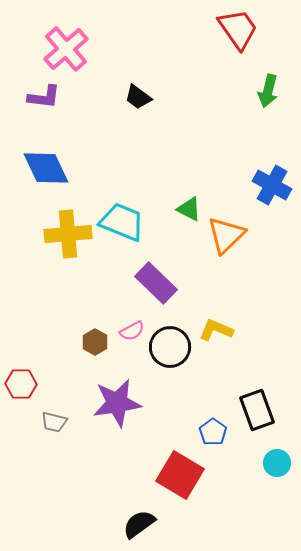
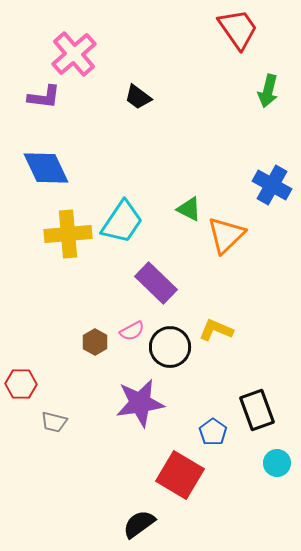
pink cross: moved 8 px right, 5 px down
cyan trapezoid: rotated 102 degrees clockwise
purple star: moved 23 px right
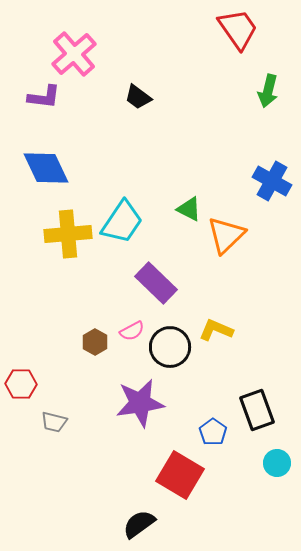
blue cross: moved 4 px up
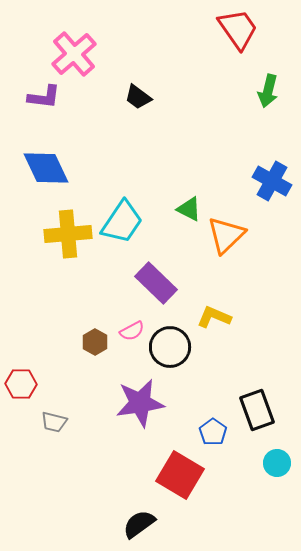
yellow L-shape: moved 2 px left, 13 px up
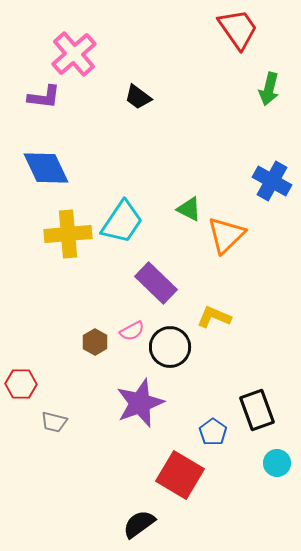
green arrow: moved 1 px right, 2 px up
purple star: rotated 12 degrees counterclockwise
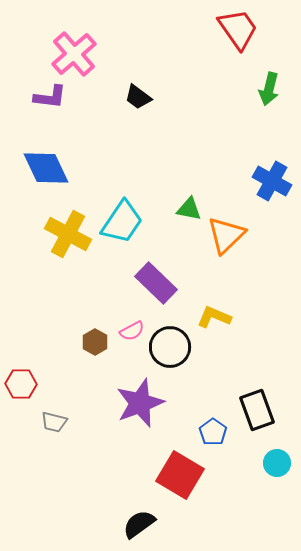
purple L-shape: moved 6 px right
green triangle: rotated 16 degrees counterclockwise
yellow cross: rotated 33 degrees clockwise
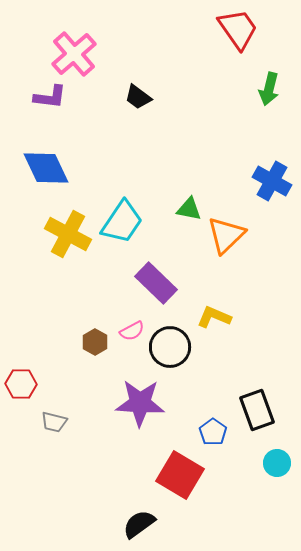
purple star: rotated 24 degrees clockwise
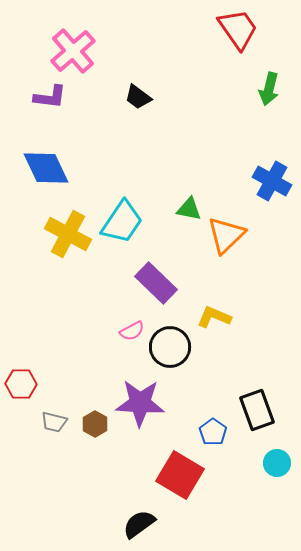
pink cross: moved 1 px left, 3 px up
brown hexagon: moved 82 px down
